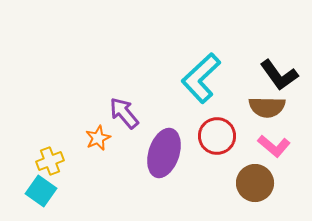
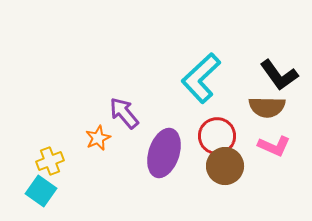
pink L-shape: rotated 16 degrees counterclockwise
brown circle: moved 30 px left, 17 px up
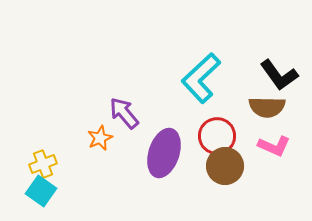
orange star: moved 2 px right
yellow cross: moved 7 px left, 3 px down
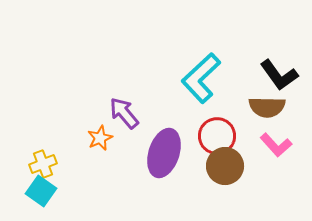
pink L-shape: moved 2 px right, 1 px up; rotated 24 degrees clockwise
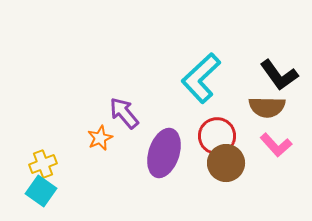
brown circle: moved 1 px right, 3 px up
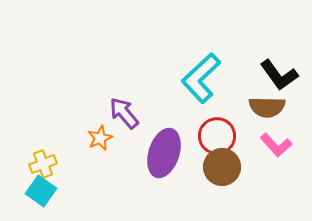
brown circle: moved 4 px left, 4 px down
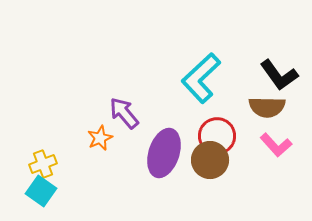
brown circle: moved 12 px left, 7 px up
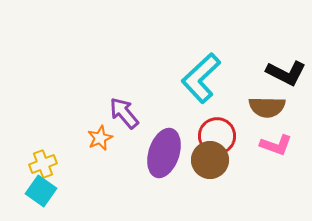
black L-shape: moved 7 px right, 2 px up; rotated 27 degrees counterclockwise
pink L-shape: rotated 28 degrees counterclockwise
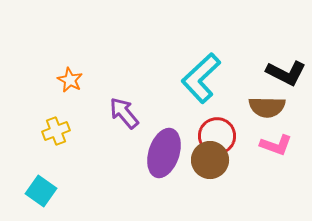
orange star: moved 30 px left, 58 px up; rotated 20 degrees counterclockwise
yellow cross: moved 13 px right, 33 px up
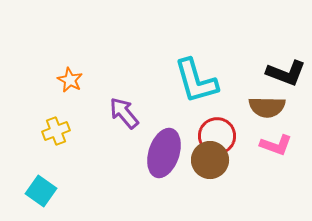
black L-shape: rotated 6 degrees counterclockwise
cyan L-shape: moved 5 px left, 3 px down; rotated 63 degrees counterclockwise
